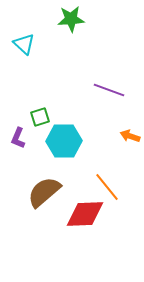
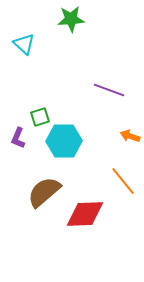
orange line: moved 16 px right, 6 px up
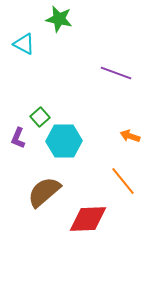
green star: moved 12 px left; rotated 16 degrees clockwise
cyan triangle: rotated 15 degrees counterclockwise
purple line: moved 7 px right, 17 px up
green square: rotated 24 degrees counterclockwise
red diamond: moved 3 px right, 5 px down
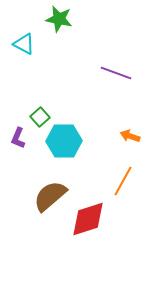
orange line: rotated 68 degrees clockwise
brown semicircle: moved 6 px right, 4 px down
red diamond: rotated 15 degrees counterclockwise
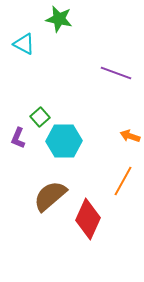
red diamond: rotated 48 degrees counterclockwise
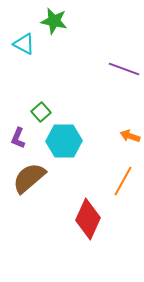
green star: moved 5 px left, 2 px down
purple line: moved 8 px right, 4 px up
green square: moved 1 px right, 5 px up
brown semicircle: moved 21 px left, 18 px up
